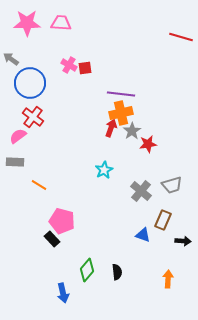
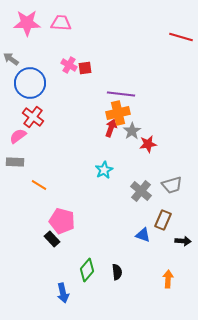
orange cross: moved 3 px left
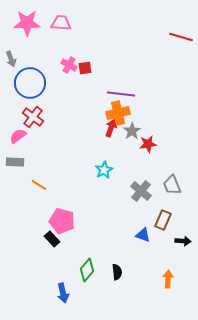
gray arrow: rotated 147 degrees counterclockwise
gray trapezoid: rotated 85 degrees clockwise
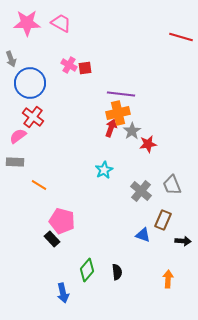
pink trapezoid: rotated 25 degrees clockwise
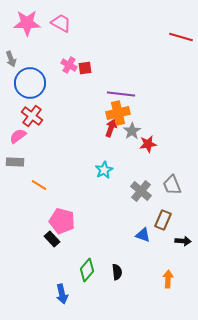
red cross: moved 1 px left, 1 px up
blue arrow: moved 1 px left, 1 px down
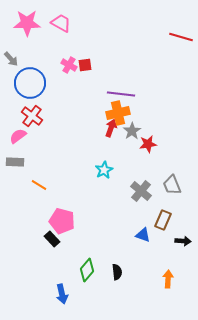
gray arrow: rotated 21 degrees counterclockwise
red square: moved 3 px up
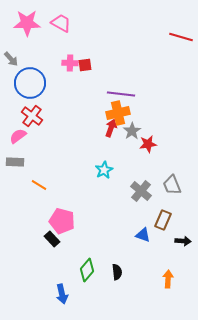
pink cross: moved 1 px right, 2 px up; rotated 28 degrees counterclockwise
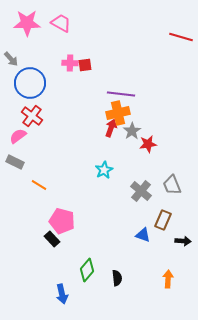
gray rectangle: rotated 24 degrees clockwise
black semicircle: moved 6 px down
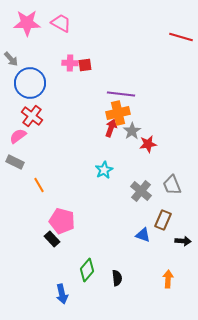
orange line: rotated 28 degrees clockwise
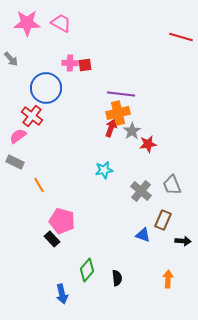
blue circle: moved 16 px right, 5 px down
cyan star: rotated 18 degrees clockwise
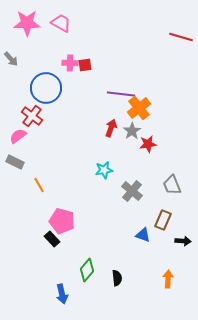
orange cross: moved 21 px right, 5 px up; rotated 25 degrees counterclockwise
gray cross: moved 9 px left
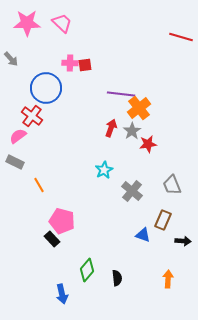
pink trapezoid: moved 1 px right; rotated 15 degrees clockwise
cyan star: rotated 18 degrees counterclockwise
